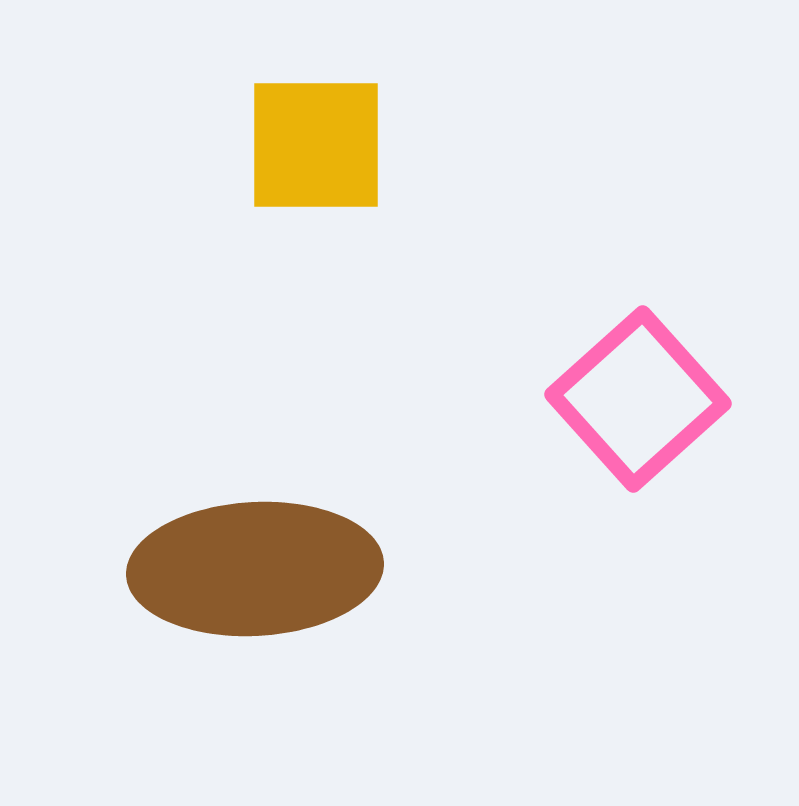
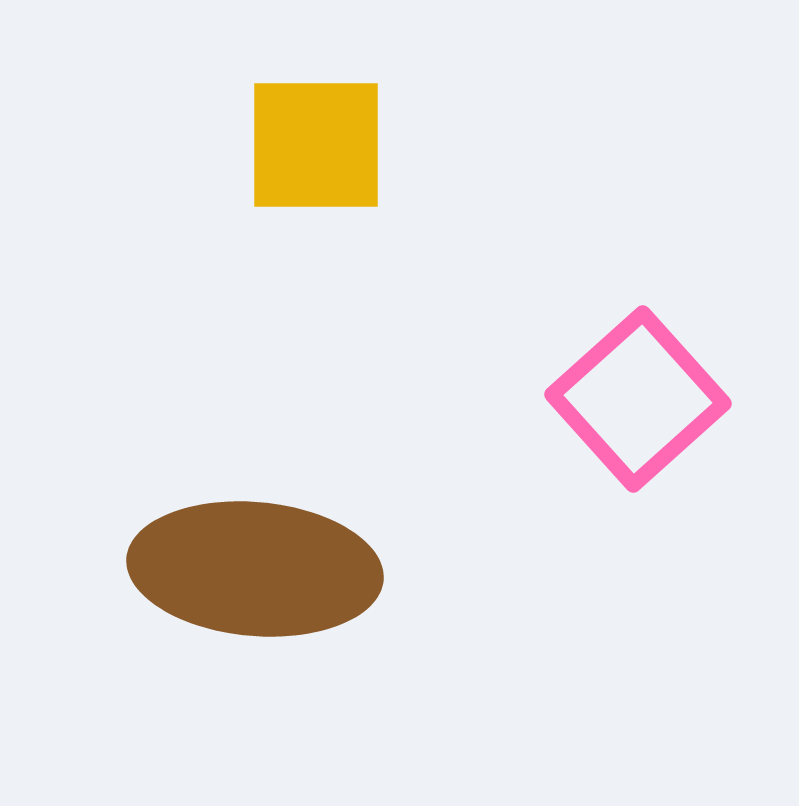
brown ellipse: rotated 8 degrees clockwise
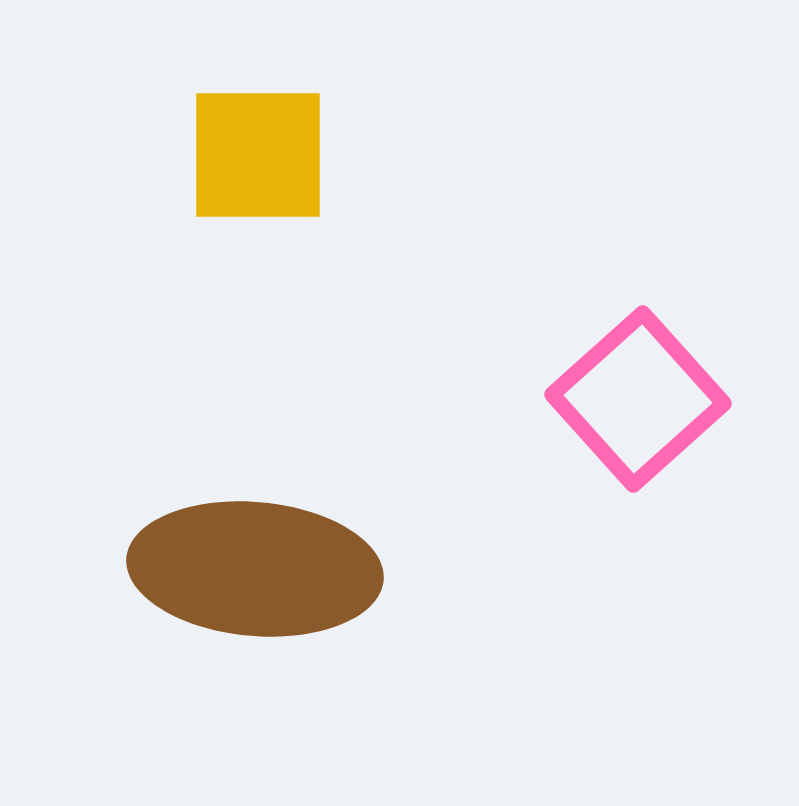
yellow square: moved 58 px left, 10 px down
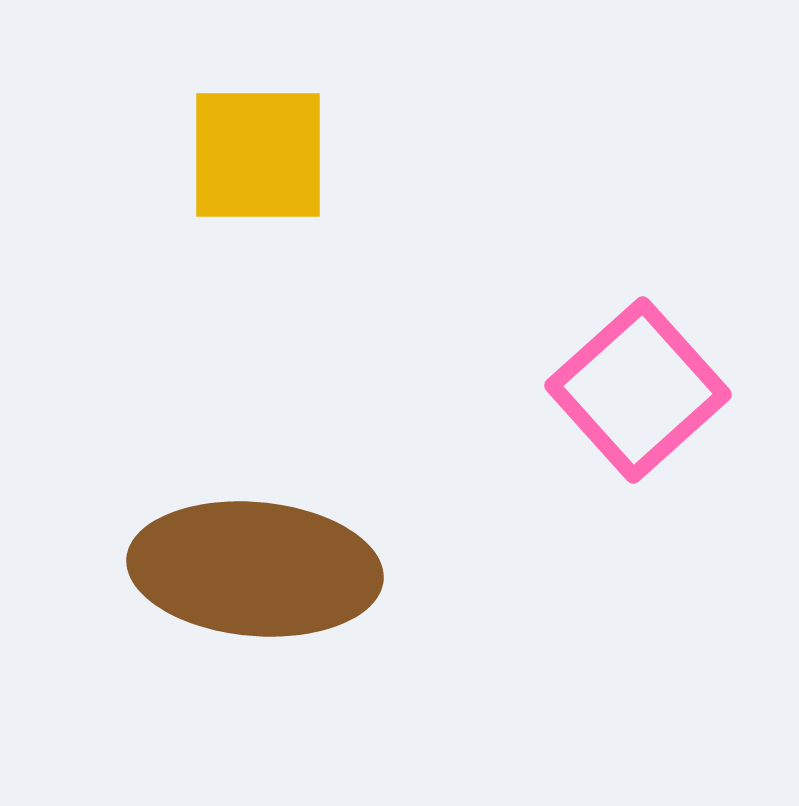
pink square: moved 9 px up
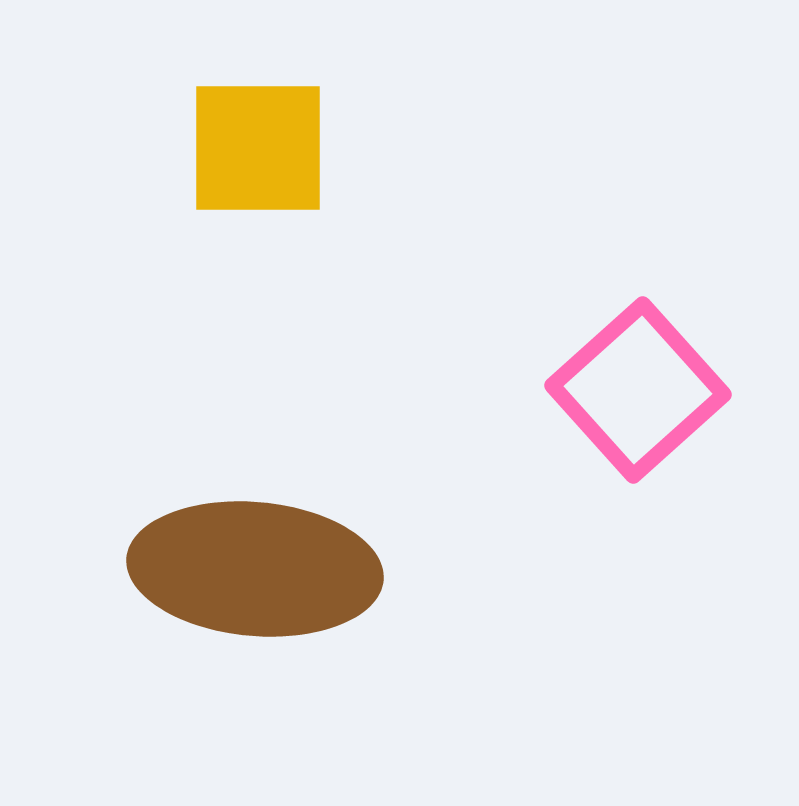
yellow square: moved 7 px up
